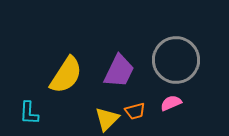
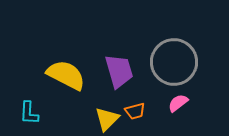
gray circle: moved 2 px left, 2 px down
purple trapezoid: rotated 42 degrees counterclockwise
yellow semicircle: rotated 96 degrees counterclockwise
pink semicircle: moved 7 px right; rotated 15 degrees counterclockwise
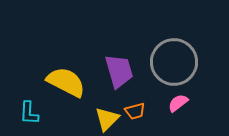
yellow semicircle: moved 7 px down
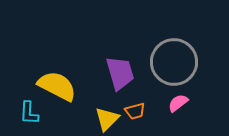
purple trapezoid: moved 1 px right, 2 px down
yellow semicircle: moved 9 px left, 4 px down
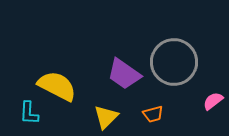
purple trapezoid: moved 4 px right, 1 px down; rotated 141 degrees clockwise
pink semicircle: moved 35 px right, 2 px up
orange trapezoid: moved 18 px right, 3 px down
yellow triangle: moved 1 px left, 2 px up
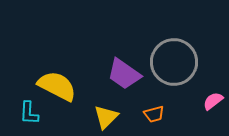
orange trapezoid: moved 1 px right
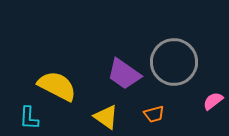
cyan L-shape: moved 5 px down
yellow triangle: rotated 40 degrees counterclockwise
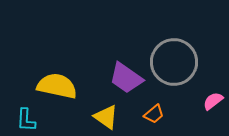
purple trapezoid: moved 2 px right, 4 px down
yellow semicircle: rotated 15 degrees counterclockwise
orange trapezoid: rotated 25 degrees counterclockwise
cyan L-shape: moved 3 px left, 2 px down
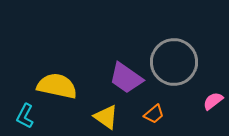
cyan L-shape: moved 1 px left, 4 px up; rotated 25 degrees clockwise
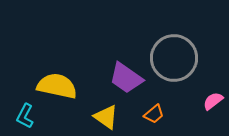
gray circle: moved 4 px up
